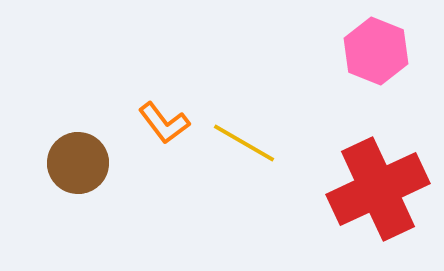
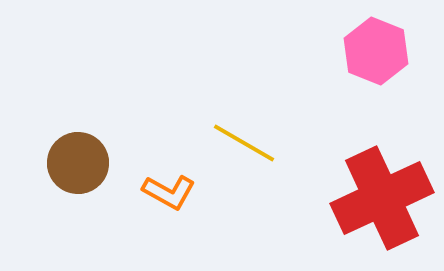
orange L-shape: moved 5 px right, 69 px down; rotated 24 degrees counterclockwise
red cross: moved 4 px right, 9 px down
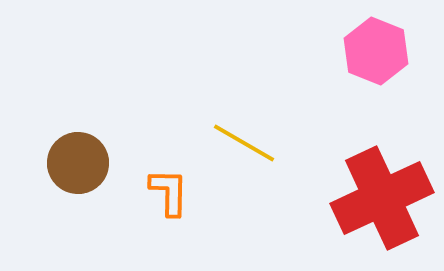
orange L-shape: rotated 118 degrees counterclockwise
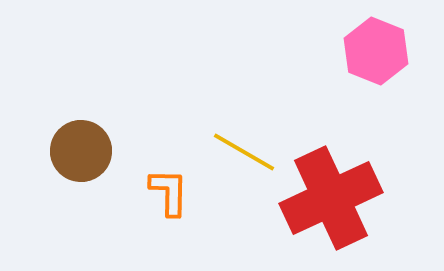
yellow line: moved 9 px down
brown circle: moved 3 px right, 12 px up
red cross: moved 51 px left
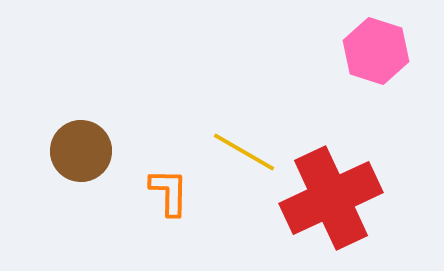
pink hexagon: rotated 4 degrees counterclockwise
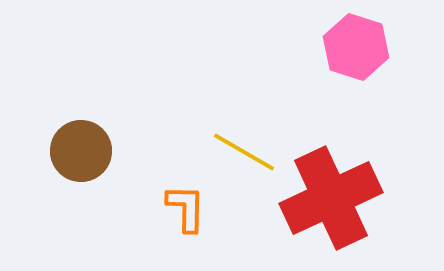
pink hexagon: moved 20 px left, 4 px up
orange L-shape: moved 17 px right, 16 px down
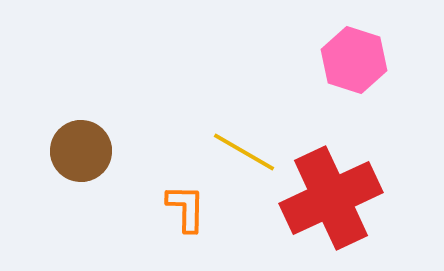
pink hexagon: moved 2 px left, 13 px down
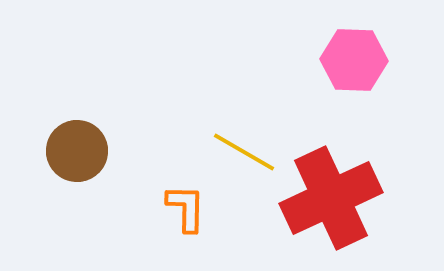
pink hexagon: rotated 16 degrees counterclockwise
brown circle: moved 4 px left
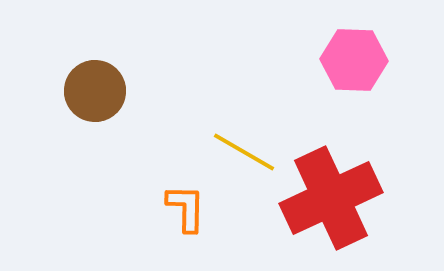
brown circle: moved 18 px right, 60 px up
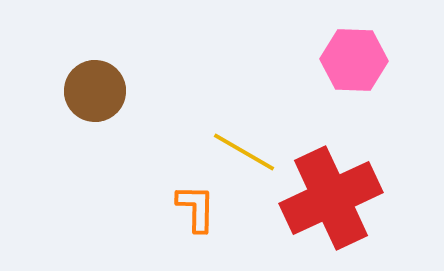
orange L-shape: moved 10 px right
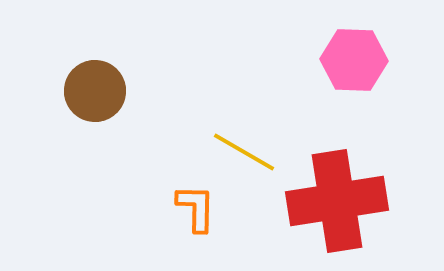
red cross: moved 6 px right, 3 px down; rotated 16 degrees clockwise
